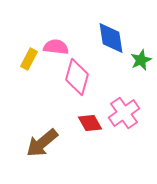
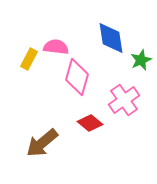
pink cross: moved 13 px up
red diamond: rotated 20 degrees counterclockwise
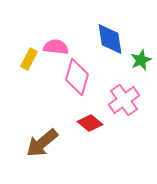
blue diamond: moved 1 px left, 1 px down
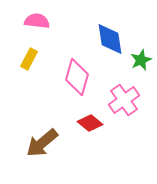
pink semicircle: moved 19 px left, 26 px up
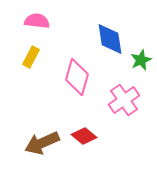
yellow rectangle: moved 2 px right, 2 px up
red diamond: moved 6 px left, 13 px down
brown arrow: rotated 16 degrees clockwise
